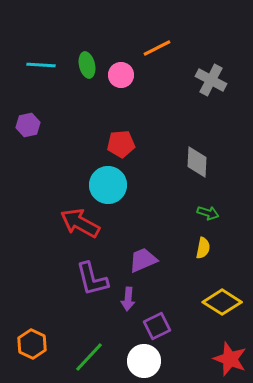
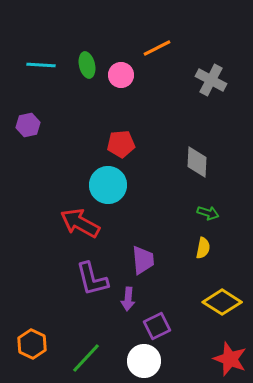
purple trapezoid: rotated 108 degrees clockwise
green line: moved 3 px left, 1 px down
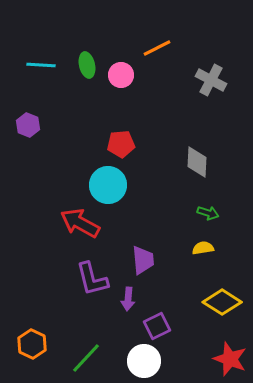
purple hexagon: rotated 25 degrees counterclockwise
yellow semicircle: rotated 110 degrees counterclockwise
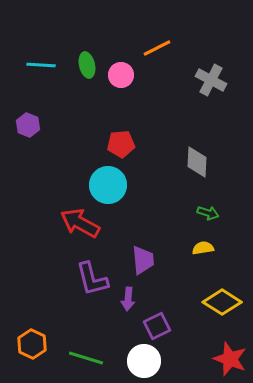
green line: rotated 64 degrees clockwise
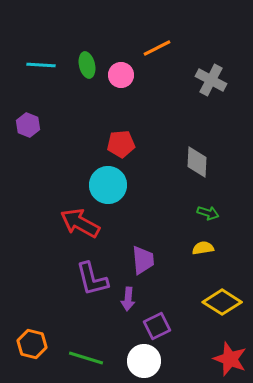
orange hexagon: rotated 12 degrees counterclockwise
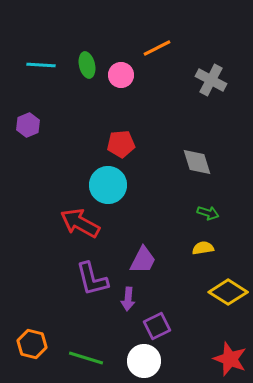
purple hexagon: rotated 15 degrees clockwise
gray diamond: rotated 20 degrees counterclockwise
purple trapezoid: rotated 32 degrees clockwise
yellow diamond: moved 6 px right, 10 px up
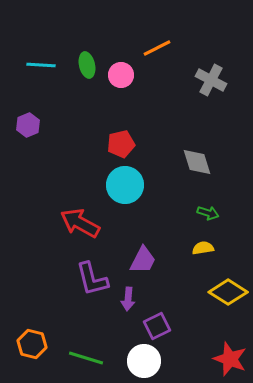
red pentagon: rotated 8 degrees counterclockwise
cyan circle: moved 17 px right
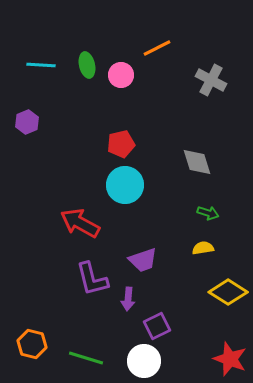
purple hexagon: moved 1 px left, 3 px up
purple trapezoid: rotated 44 degrees clockwise
